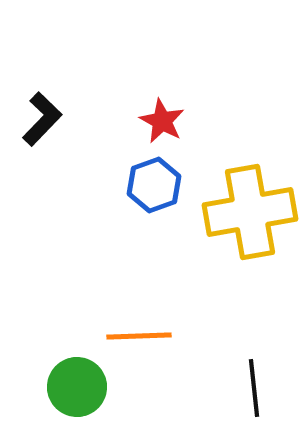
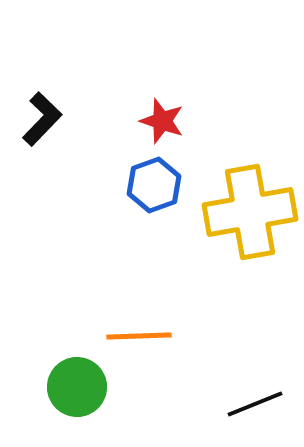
red star: rotated 9 degrees counterclockwise
black line: moved 1 px right, 16 px down; rotated 74 degrees clockwise
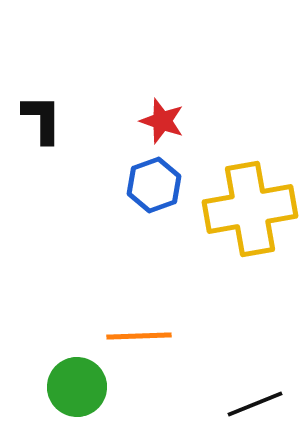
black L-shape: rotated 44 degrees counterclockwise
yellow cross: moved 3 px up
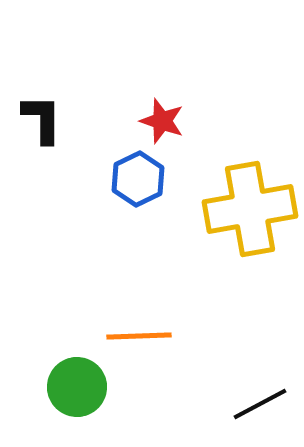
blue hexagon: moved 16 px left, 6 px up; rotated 6 degrees counterclockwise
black line: moved 5 px right; rotated 6 degrees counterclockwise
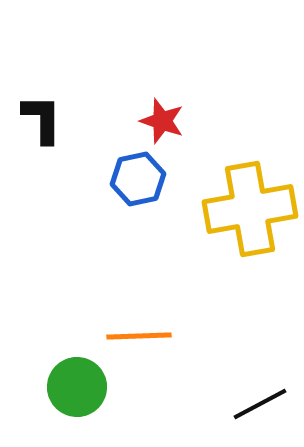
blue hexagon: rotated 14 degrees clockwise
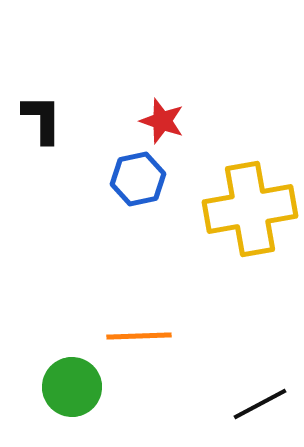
green circle: moved 5 px left
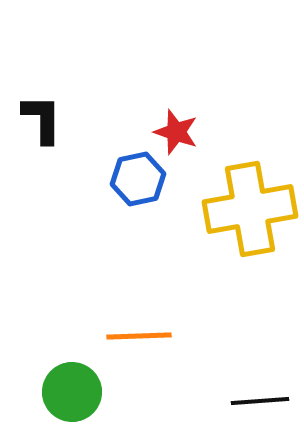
red star: moved 14 px right, 11 px down
green circle: moved 5 px down
black line: moved 3 px up; rotated 24 degrees clockwise
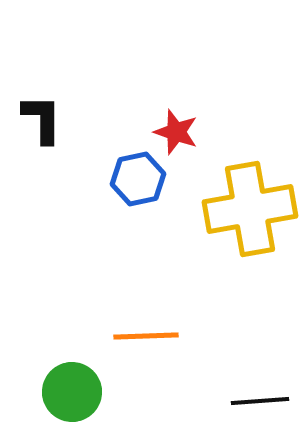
orange line: moved 7 px right
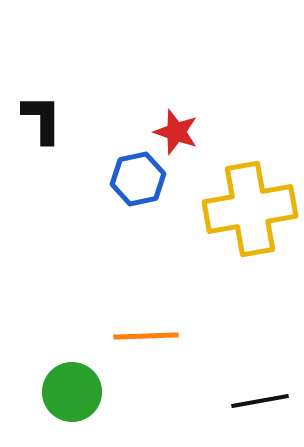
black line: rotated 6 degrees counterclockwise
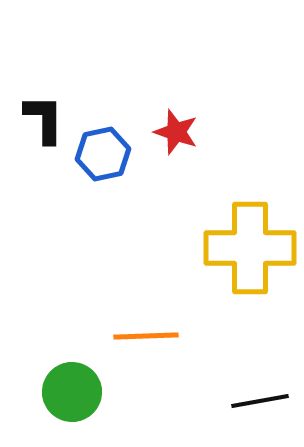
black L-shape: moved 2 px right
blue hexagon: moved 35 px left, 25 px up
yellow cross: moved 39 px down; rotated 10 degrees clockwise
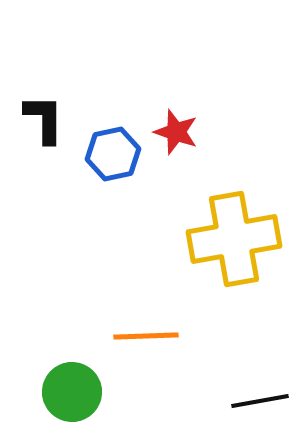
blue hexagon: moved 10 px right
yellow cross: moved 16 px left, 9 px up; rotated 10 degrees counterclockwise
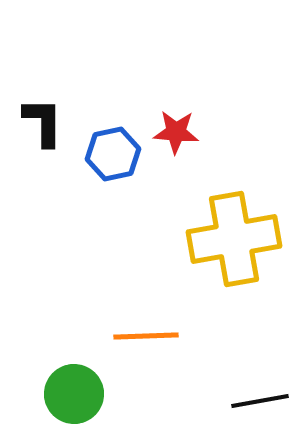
black L-shape: moved 1 px left, 3 px down
red star: rotated 15 degrees counterclockwise
green circle: moved 2 px right, 2 px down
